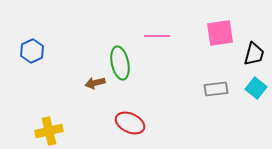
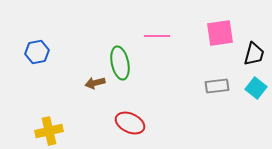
blue hexagon: moved 5 px right, 1 px down; rotated 15 degrees clockwise
gray rectangle: moved 1 px right, 3 px up
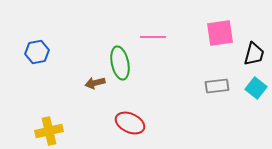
pink line: moved 4 px left, 1 px down
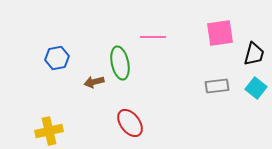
blue hexagon: moved 20 px right, 6 px down
brown arrow: moved 1 px left, 1 px up
red ellipse: rotated 28 degrees clockwise
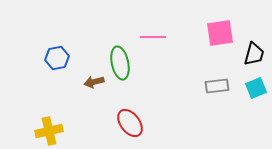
cyan square: rotated 30 degrees clockwise
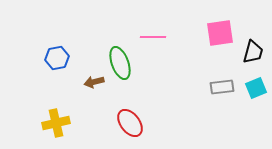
black trapezoid: moved 1 px left, 2 px up
green ellipse: rotated 8 degrees counterclockwise
gray rectangle: moved 5 px right, 1 px down
yellow cross: moved 7 px right, 8 px up
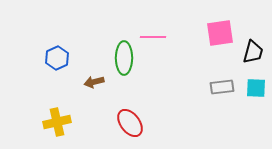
blue hexagon: rotated 15 degrees counterclockwise
green ellipse: moved 4 px right, 5 px up; rotated 20 degrees clockwise
cyan square: rotated 25 degrees clockwise
yellow cross: moved 1 px right, 1 px up
